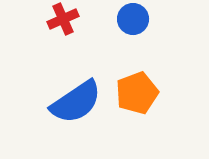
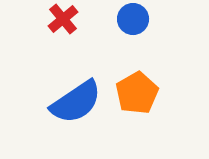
red cross: rotated 16 degrees counterclockwise
orange pentagon: rotated 9 degrees counterclockwise
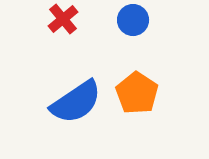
blue circle: moved 1 px down
orange pentagon: rotated 9 degrees counterclockwise
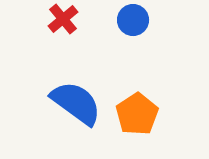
orange pentagon: moved 21 px down; rotated 6 degrees clockwise
blue semicircle: moved 1 px down; rotated 110 degrees counterclockwise
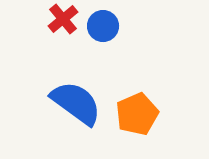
blue circle: moved 30 px left, 6 px down
orange pentagon: rotated 9 degrees clockwise
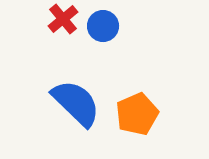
blue semicircle: rotated 8 degrees clockwise
